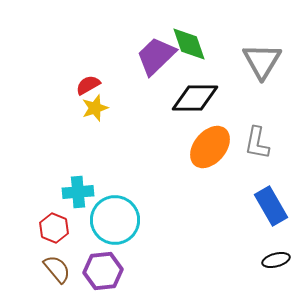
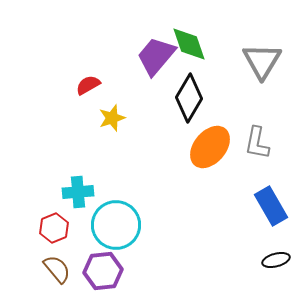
purple trapezoid: rotated 6 degrees counterclockwise
black diamond: moved 6 px left; rotated 60 degrees counterclockwise
yellow star: moved 17 px right, 10 px down
cyan circle: moved 1 px right, 5 px down
red hexagon: rotated 16 degrees clockwise
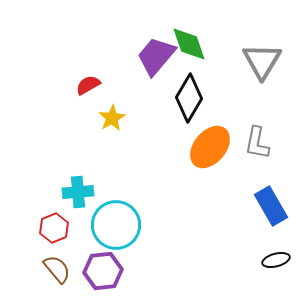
yellow star: rotated 12 degrees counterclockwise
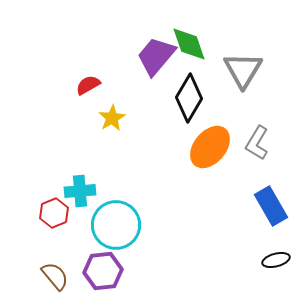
gray triangle: moved 19 px left, 9 px down
gray L-shape: rotated 20 degrees clockwise
cyan cross: moved 2 px right, 1 px up
red hexagon: moved 15 px up
brown semicircle: moved 2 px left, 7 px down
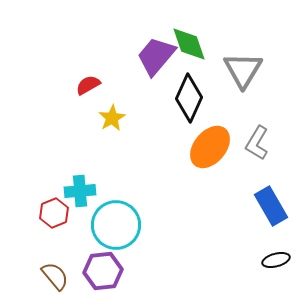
black diamond: rotated 6 degrees counterclockwise
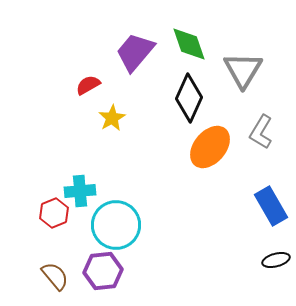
purple trapezoid: moved 21 px left, 4 px up
gray L-shape: moved 4 px right, 11 px up
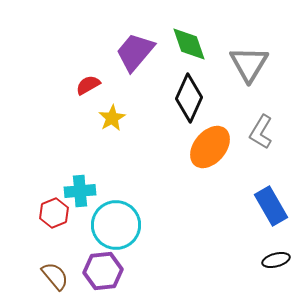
gray triangle: moved 6 px right, 6 px up
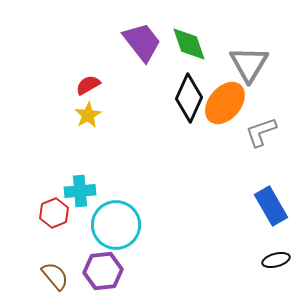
purple trapezoid: moved 7 px right, 10 px up; rotated 102 degrees clockwise
yellow star: moved 24 px left, 3 px up
gray L-shape: rotated 40 degrees clockwise
orange ellipse: moved 15 px right, 44 px up
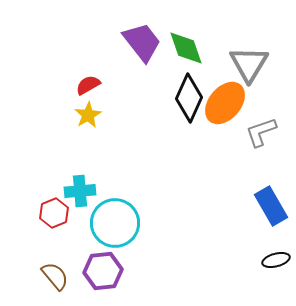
green diamond: moved 3 px left, 4 px down
cyan circle: moved 1 px left, 2 px up
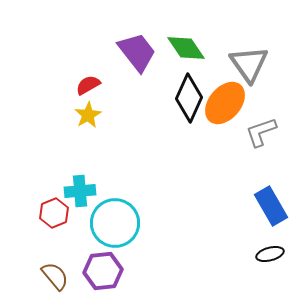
purple trapezoid: moved 5 px left, 10 px down
green diamond: rotated 15 degrees counterclockwise
gray triangle: rotated 6 degrees counterclockwise
black ellipse: moved 6 px left, 6 px up
